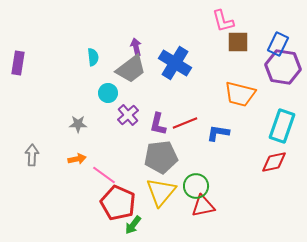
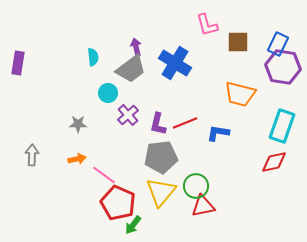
pink L-shape: moved 16 px left, 4 px down
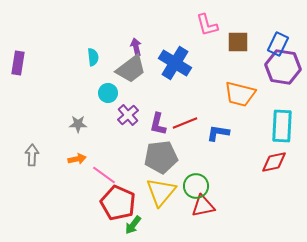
cyan rectangle: rotated 16 degrees counterclockwise
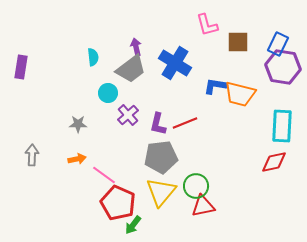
purple rectangle: moved 3 px right, 4 px down
blue L-shape: moved 3 px left, 47 px up
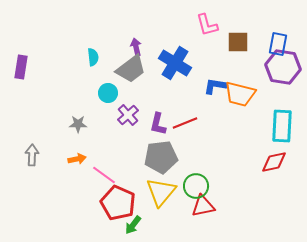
blue rectangle: rotated 15 degrees counterclockwise
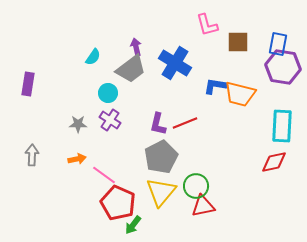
cyan semicircle: rotated 42 degrees clockwise
purple rectangle: moved 7 px right, 17 px down
purple cross: moved 18 px left, 5 px down; rotated 15 degrees counterclockwise
gray pentagon: rotated 20 degrees counterclockwise
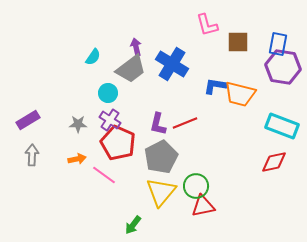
blue cross: moved 3 px left, 1 px down
purple rectangle: moved 36 px down; rotated 50 degrees clockwise
cyan rectangle: rotated 72 degrees counterclockwise
red pentagon: moved 60 px up
